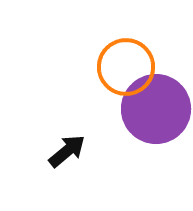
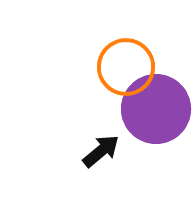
black arrow: moved 34 px right
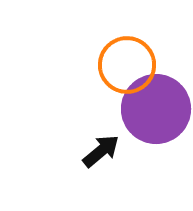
orange circle: moved 1 px right, 2 px up
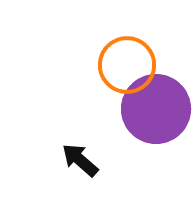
black arrow: moved 21 px left, 9 px down; rotated 99 degrees counterclockwise
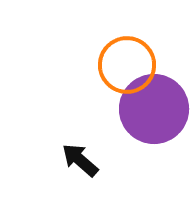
purple circle: moved 2 px left
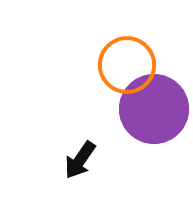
black arrow: rotated 96 degrees counterclockwise
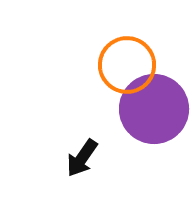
black arrow: moved 2 px right, 2 px up
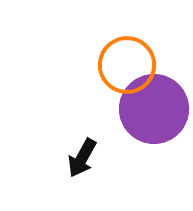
black arrow: rotated 6 degrees counterclockwise
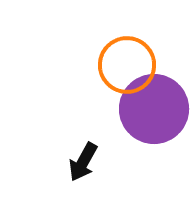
black arrow: moved 1 px right, 4 px down
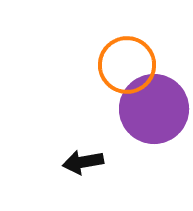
black arrow: rotated 51 degrees clockwise
